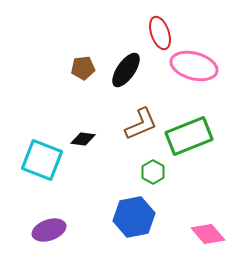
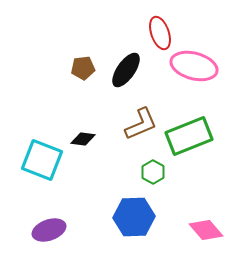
blue hexagon: rotated 9 degrees clockwise
pink diamond: moved 2 px left, 4 px up
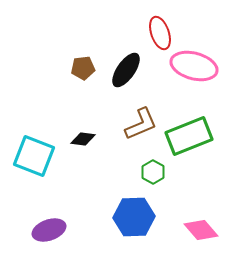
cyan square: moved 8 px left, 4 px up
pink diamond: moved 5 px left
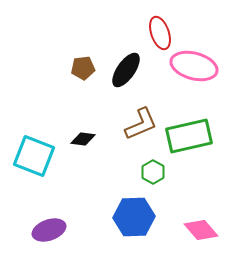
green rectangle: rotated 9 degrees clockwise
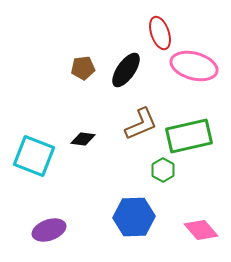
green hexagon: moved 10 px right, 2 px up
